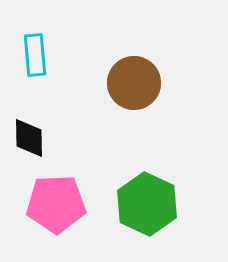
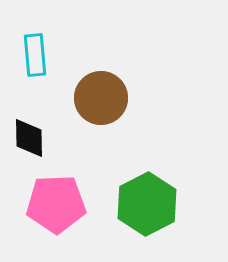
brown circle: moved 33 px left, 15 px down
green hexagon: rotated 8 degrees clockwise
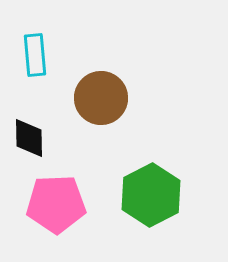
green hexagon: moved 4 px right, 9 px up
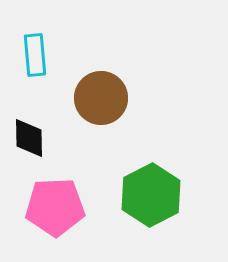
pink pentagon: moved 1 px left, 3 px down
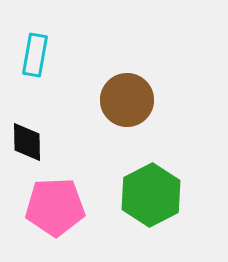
cyan rectangle: rotated 15 degrees clockwise
brown circle: moved 26 px right, 2 px down
black diamond: moved 2 px left, 4 px down
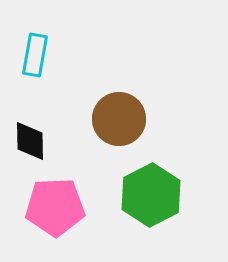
brown circle: moved 8 px left, 19 px down
black diamond: moved 3 px right, 1 px up
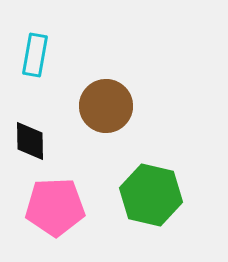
brown circle: moved 13 px left, 13 px up
green hexagon: rotated 20 degrees counterclockwise
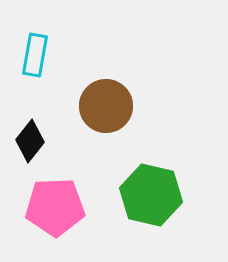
black diamond: rotated 39 degrees clockwise
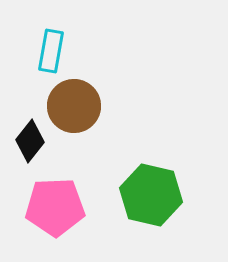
cyan rectangle: moved 16 px right, 4 px up
brown circle: moved 32 px left
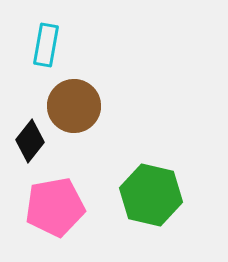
cyan rectangle: moved 5 px left, 6 px up
pink pentagon: rotated 8 degrees counterclockwise
